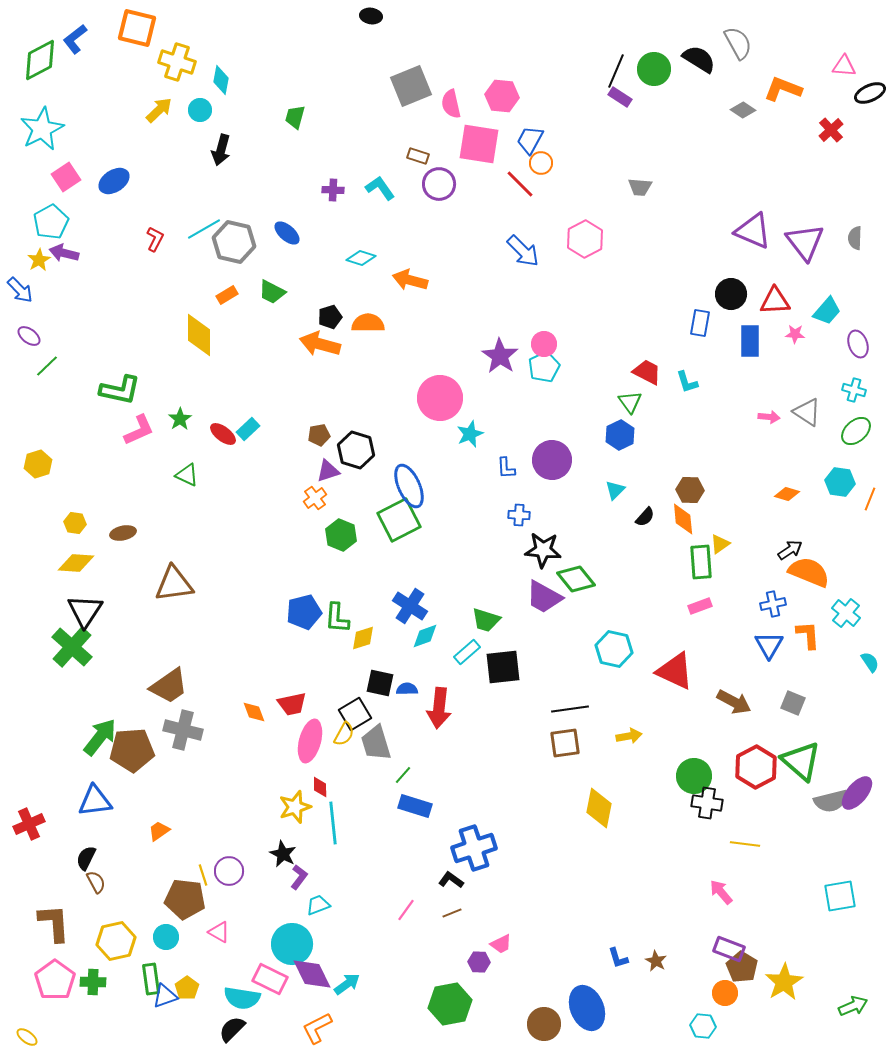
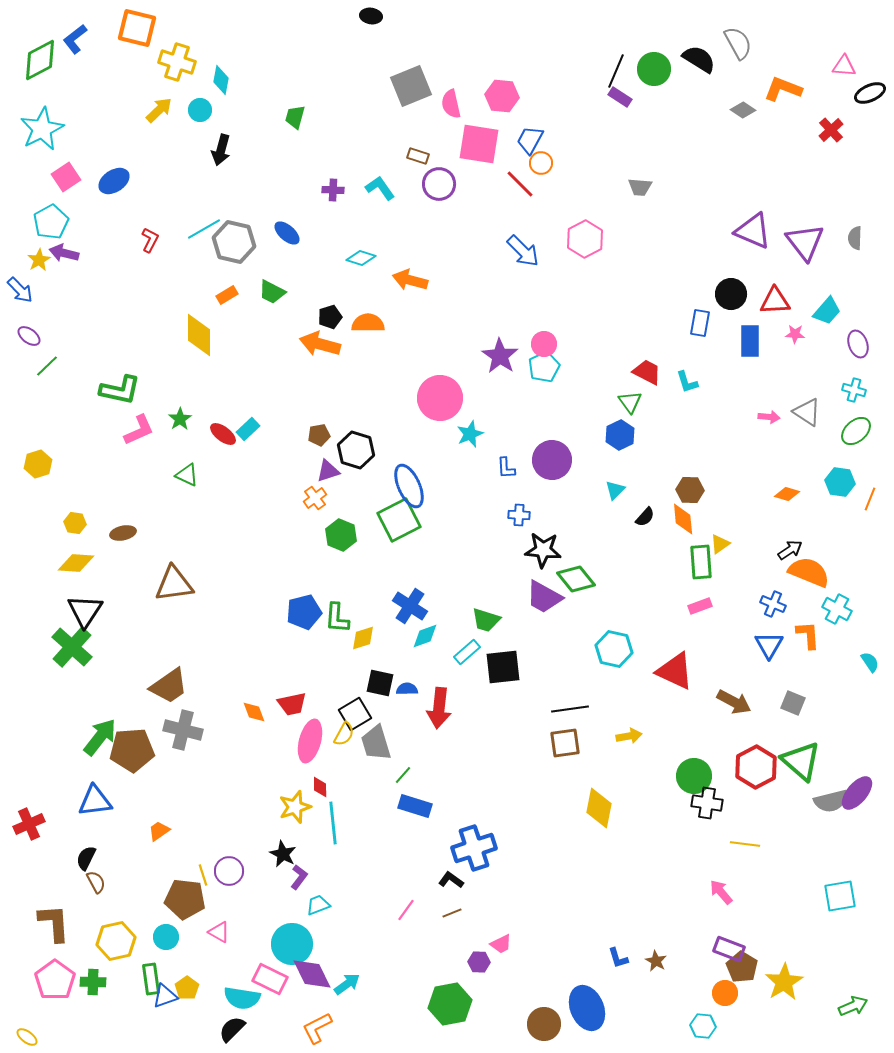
red L-shape at (155, 239): moved 5 px left, 1 px down
blue cross at (773, 604): rotated 35 degrees clockwise
cyan cross at (846, 613): moved 9 px left, 4 px up; rotated 12 degrees counterclockwise
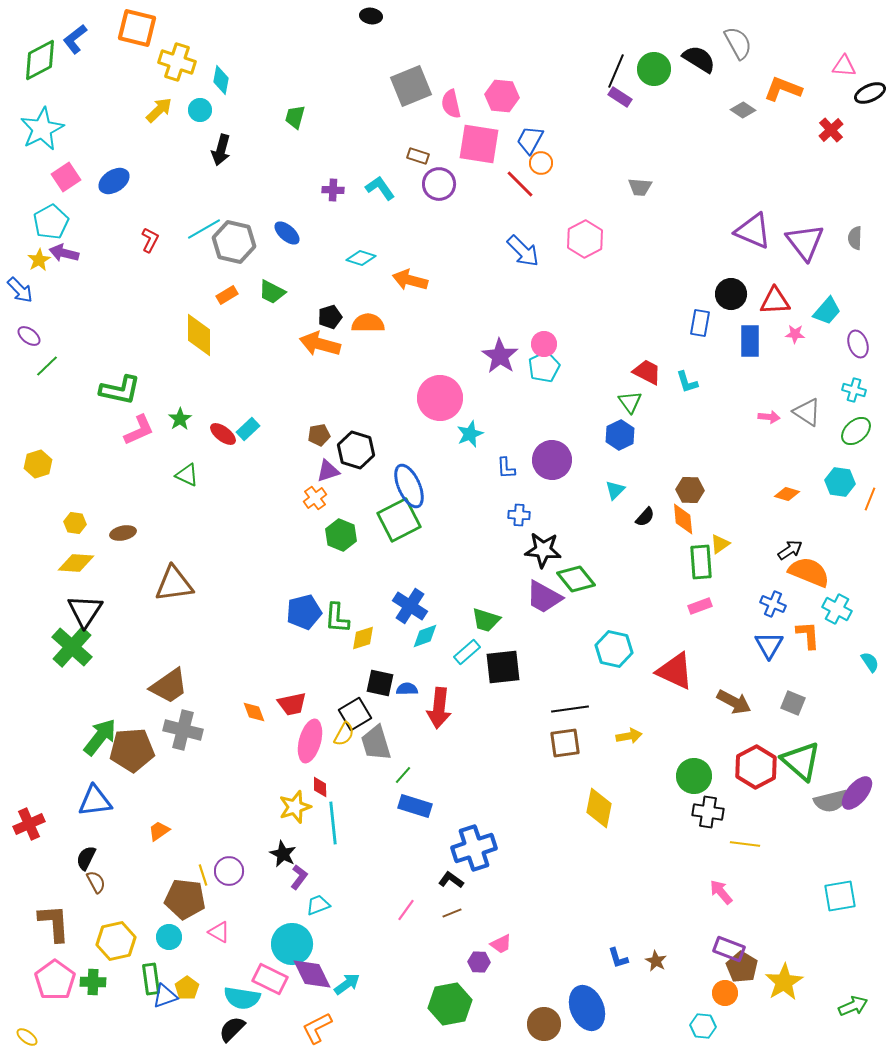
black cross at (707, 803): moved 1 px right, 9 px down
cyan circle at (166, 937): moved 3 px right
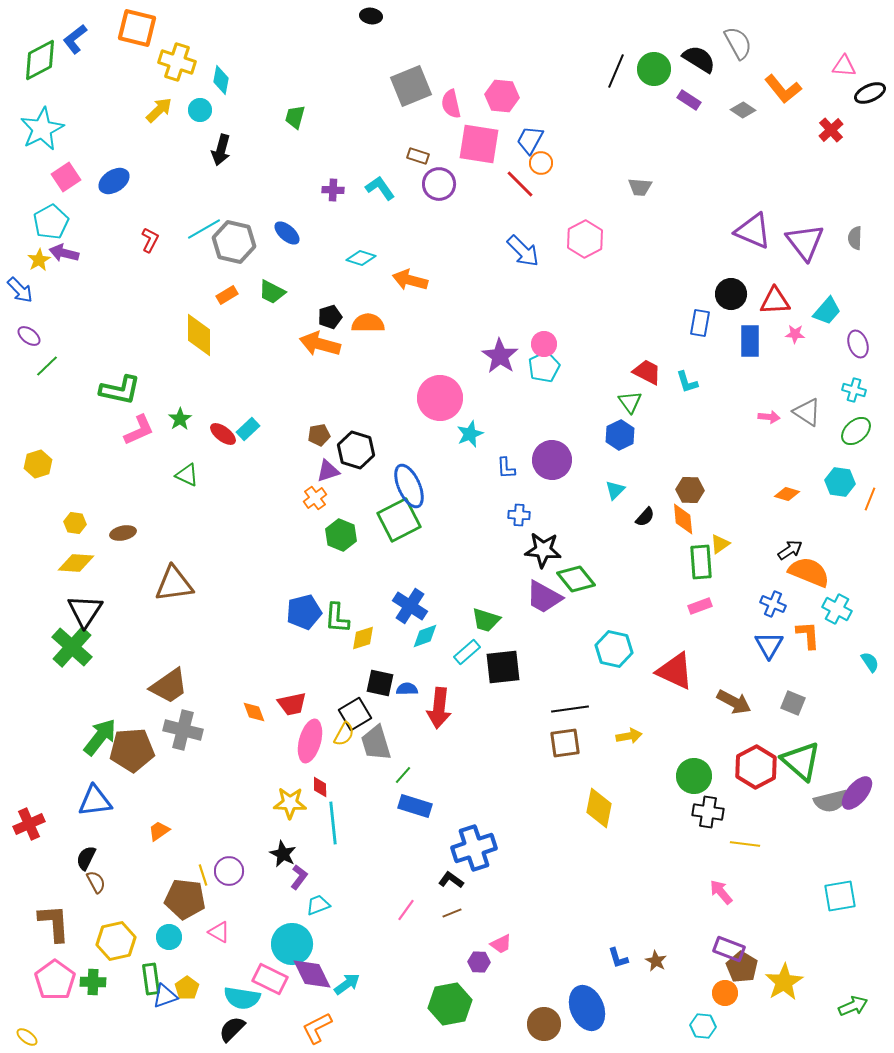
orange L-shape at (783, 89): rotated 150 degrees counterclockwise
purple rectangle at (620, 97): moved 69 px right, 3 px down
yellow star at (295, 807): moved 5 px left, 4 px up; rotated 20 degrees clockwise
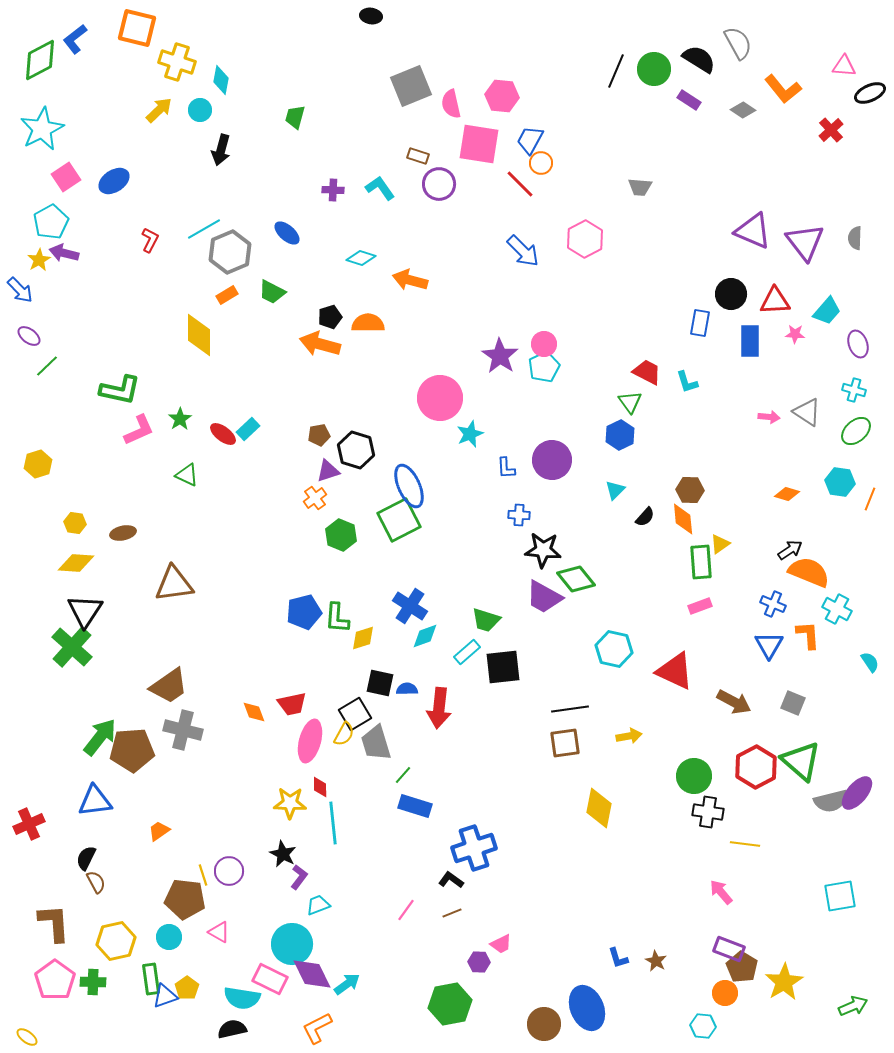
gray hexagon at (234, 242): moved 4 px left, 10 px down; rotated 24 degrees clockwise
black semicircle at (232, 1029): rotated 32 degrees clockwise
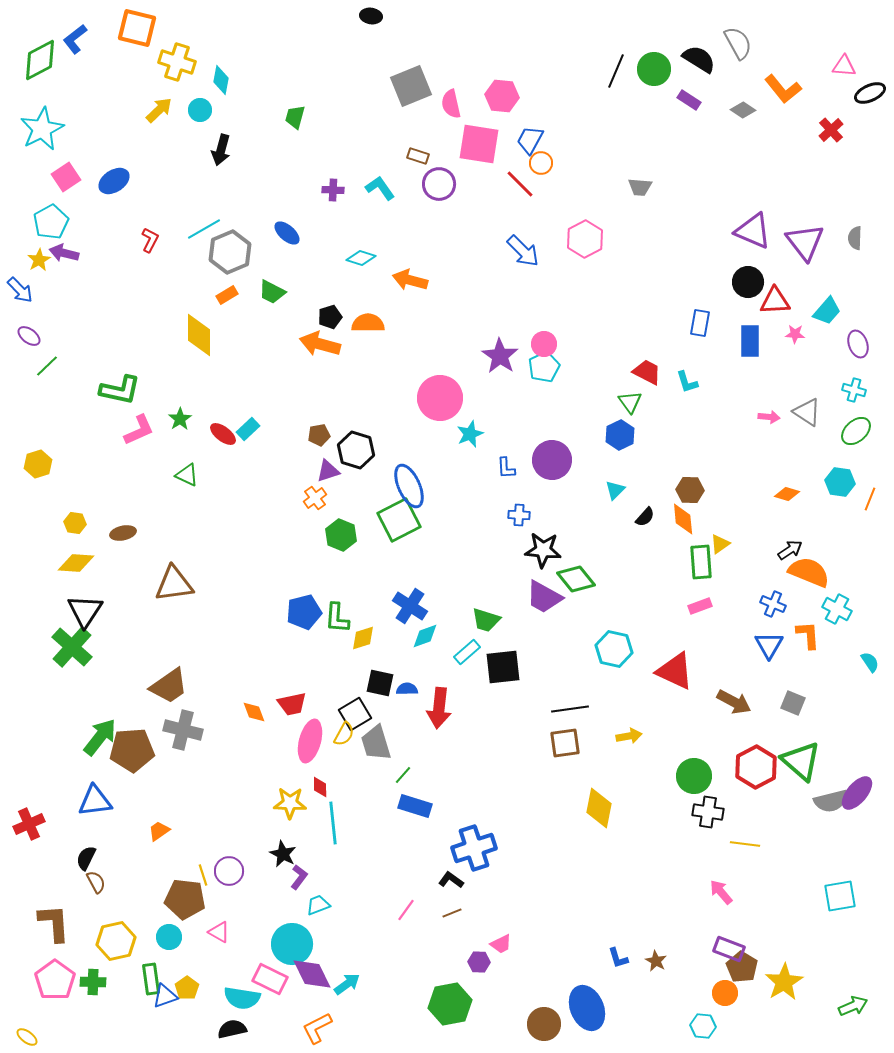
black circle at (731, 294): moved 17 px right, 12 px up
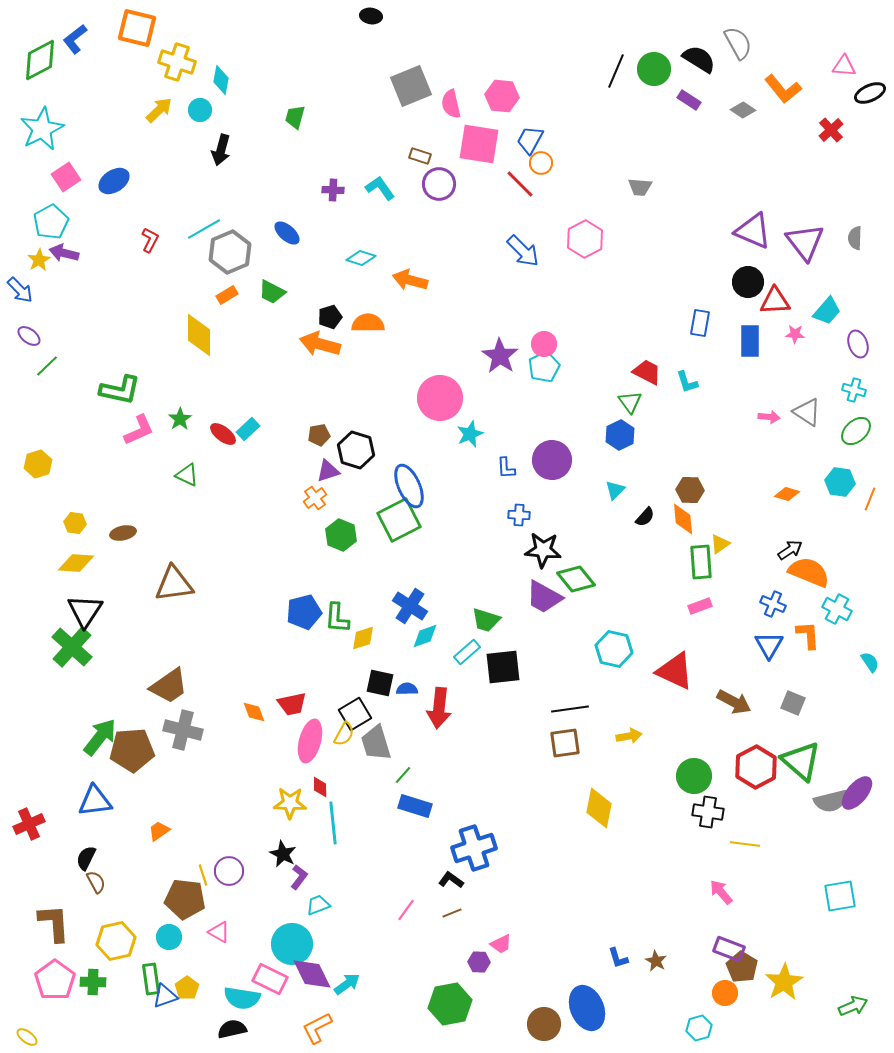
brown rectangle at (418, 156): moved 2 px right
cyan hexagon at (703, 1026): moved 4 px left, 2 px down; rotated 20 degrees counterclockwise
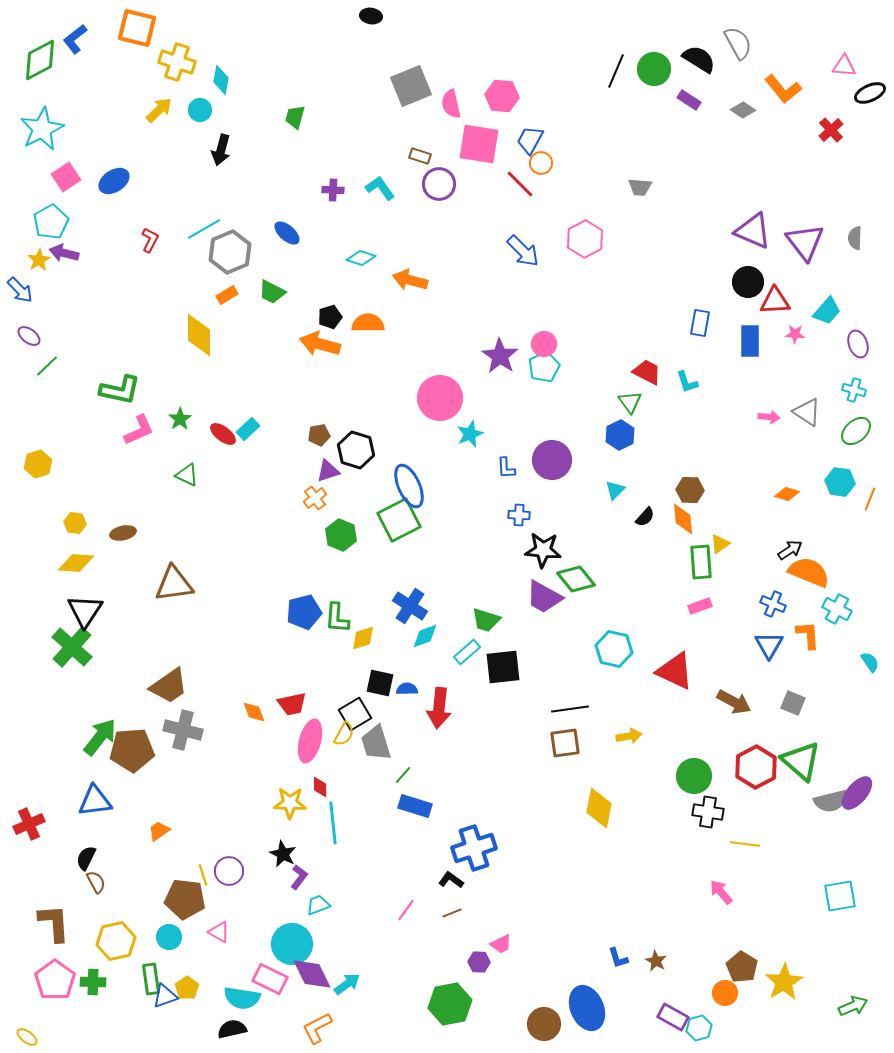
purple rectangle at (729, 949): moved 56 px left, 68 px down; rotated 8 degrees clockwise
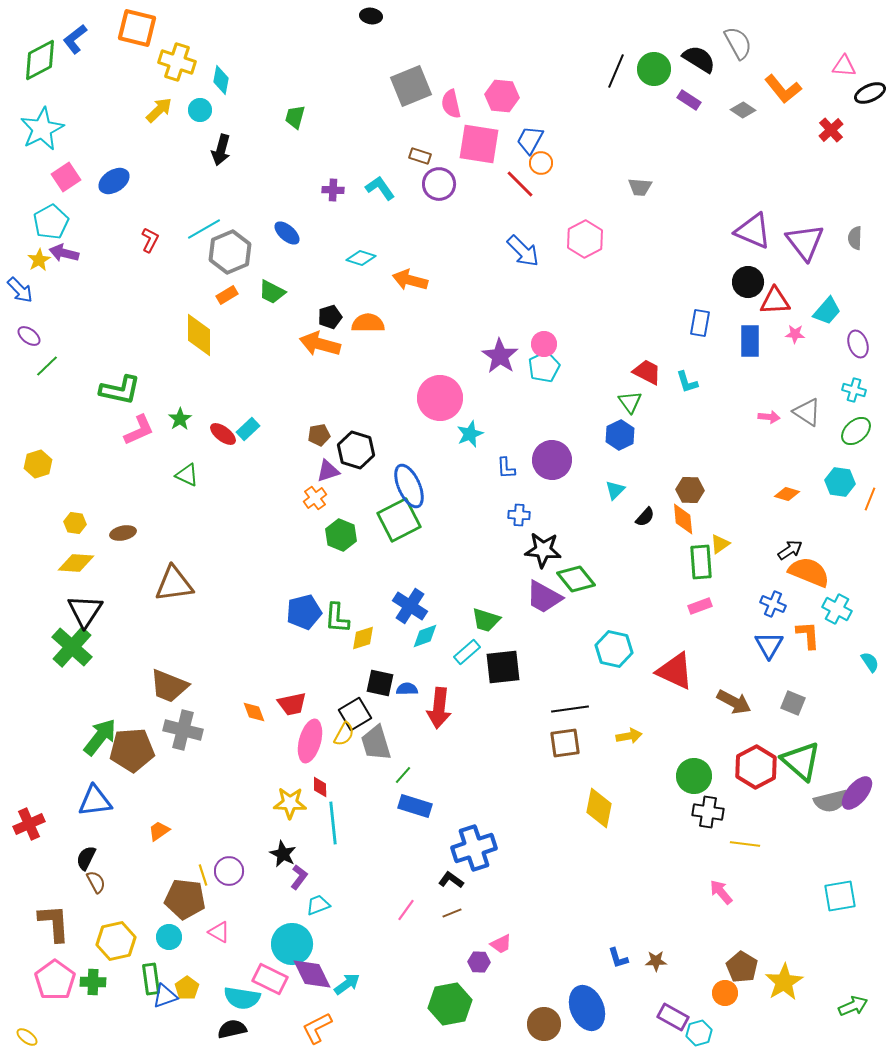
brown trapezoid at (169, 686): rotated 57 degrees clockwise
brown star at (656, 961): rotated 30 degrees counterclockwise
cyan hexagon at (699, 1028): moved 5 px down
